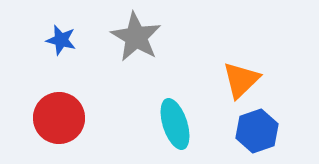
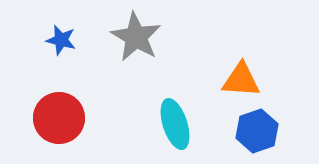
orange triangle: rotated 48 degrees clockwise
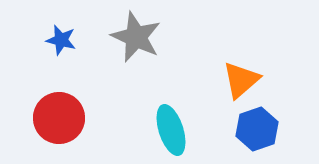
gray star: rotated 6 degrees counterclockwise
orange triangle: rotated 45 degrees counterclockwise
cyan ellipse: moved 4 px left, 6 px down
blue hexagon: moved 2 px up
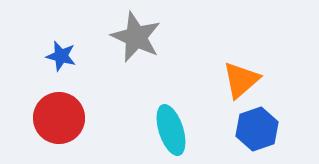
blue star: moved 16 px down
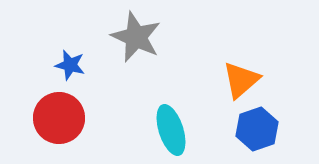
blue star: moved 9 px right, 9 px down
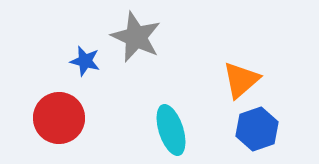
blue star: moved 15 px right, 4 px up
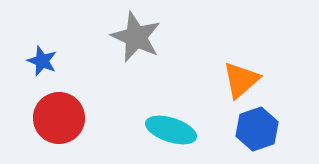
blue star: moved 43 px left; rotated 8 degrees clockwise
cyan ellipse: rotated 54 degrees counterclockwise
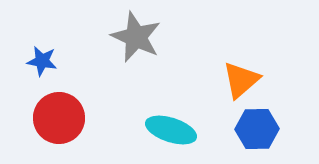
blue star: rotated 12 degrees counterclockwise
blue hexagon: rotated 18 degrees clockwise
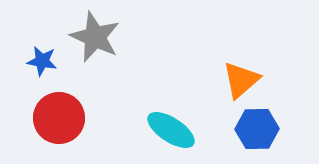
gray star: moved 41 px left
cyan ellipse: rotated 15 degrees clockwise
